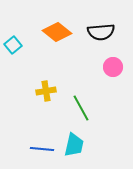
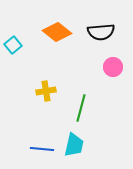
green line: rotated 44 degrees clockwise
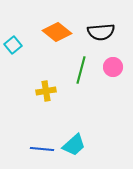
green line: moved 38 px up
cyan trapezoid: rotated 35 degrees clockwise
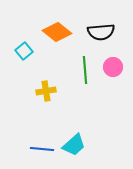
cyan square: moved 11 px right, 6 px down
green line: moved 4 px right; rotated 20 degrees counterclockwise
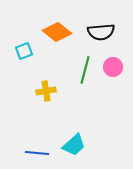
cyan square: rotated 18 degrees clockwise
green line: rotated 20 degrees clockwise
blue line: moved 5 px left, 4 px down
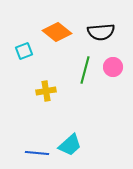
cyan trapezoid: moved 4 px left
